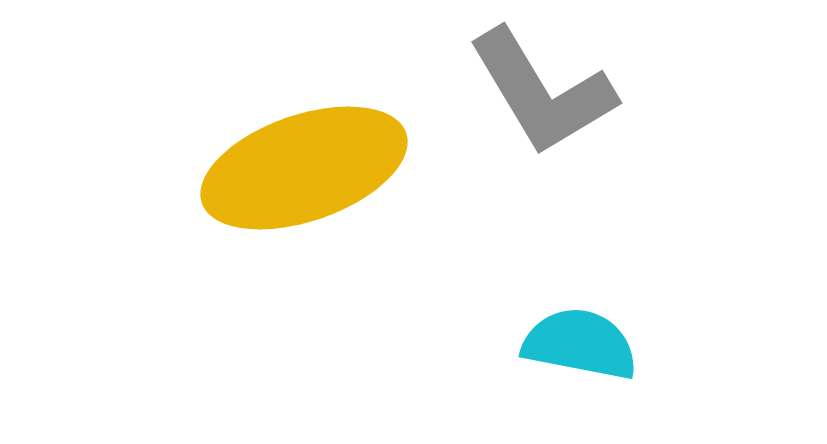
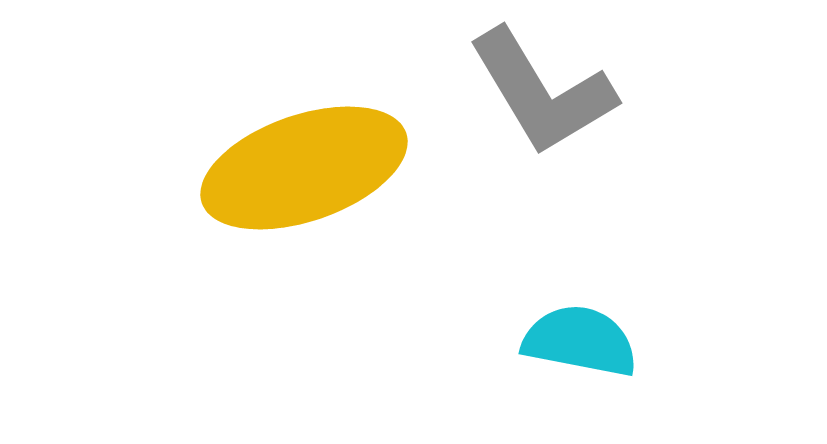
cyan semicircle: moved 3 px up
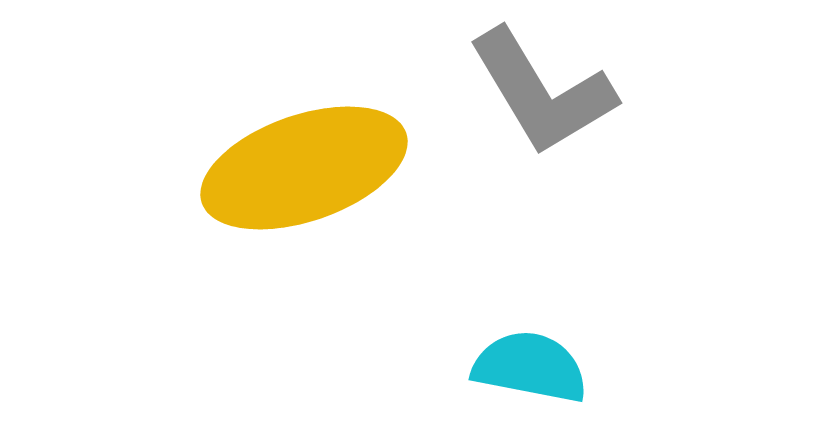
cyan semicircle: moved 50 px left, 26 px down
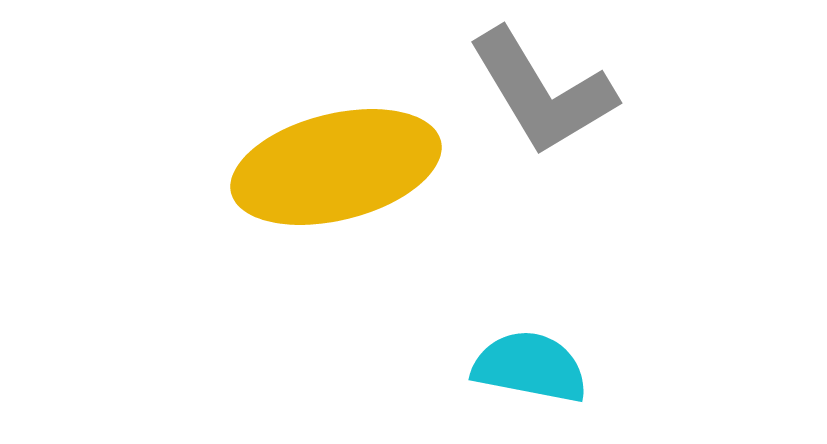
yellow ellipse: moved 32 px right, 1 px up; rotated 5 degrees clockwise
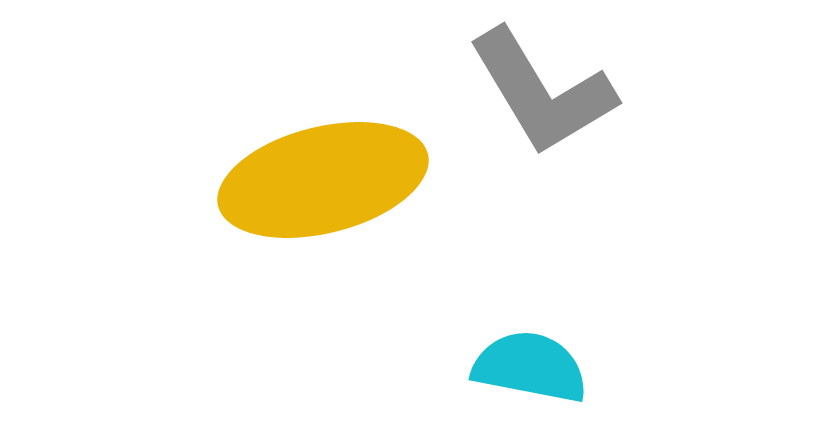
yellow ellipse: moved 13 px left, 13 px down
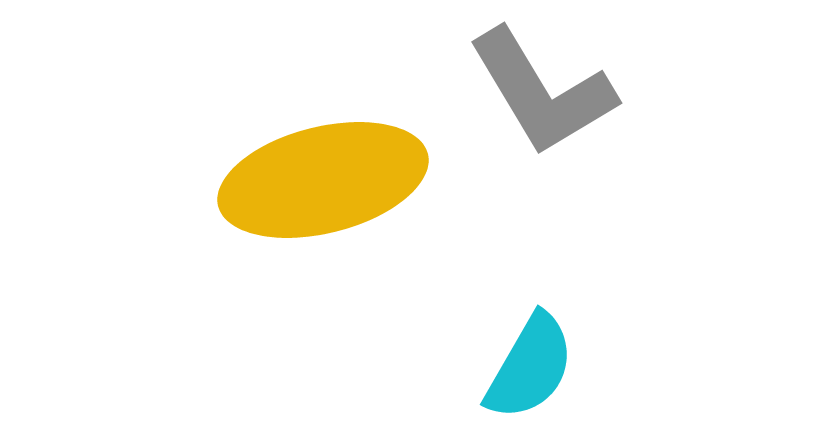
cyan semicircle: rotated 109 degrees clockwise
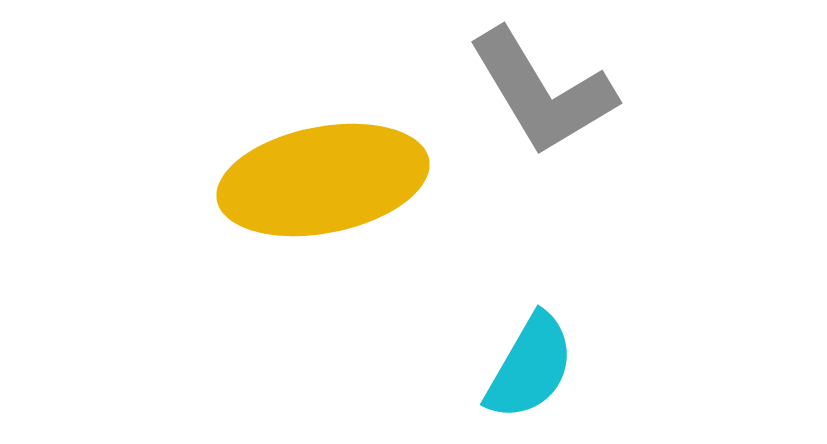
yellow ellipse: rotated 3 degrees clockwise
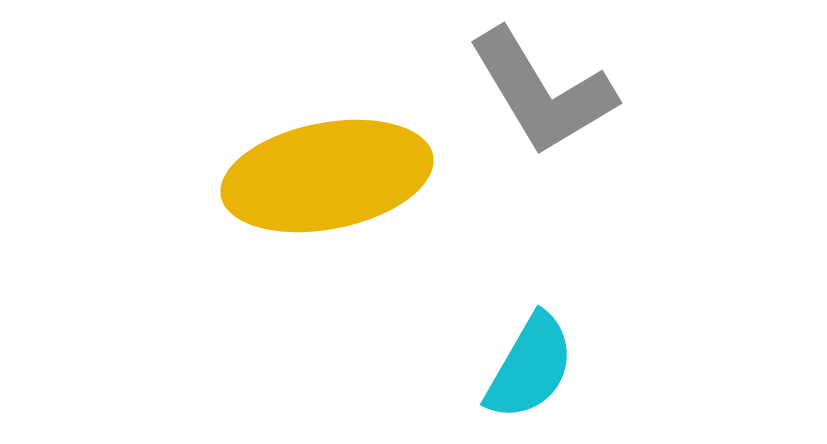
yellow ellipse: moved 4 px right, 4 px up
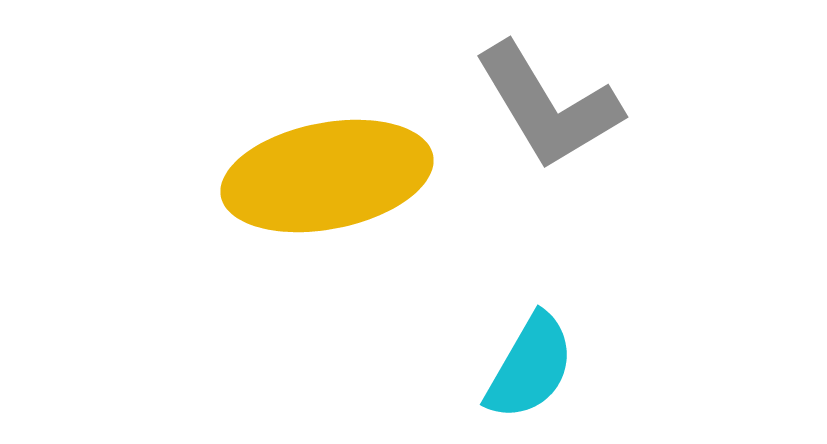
gray L-shape: moved 6 px right, 14 px down
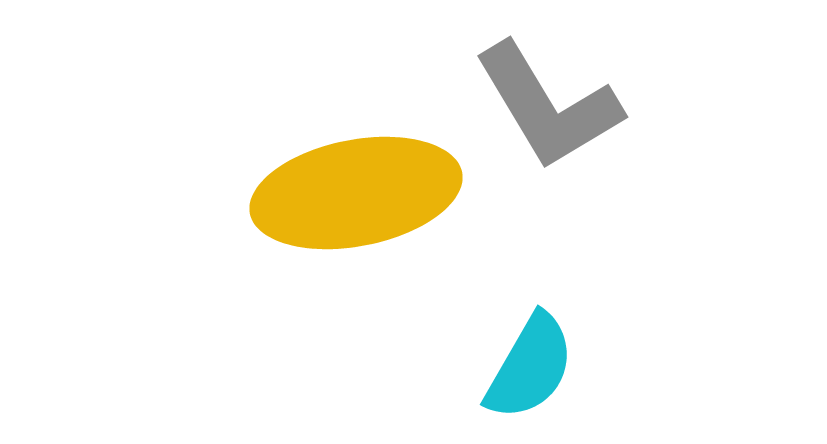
yellow ellipse: moved 29 px right, 17 px down
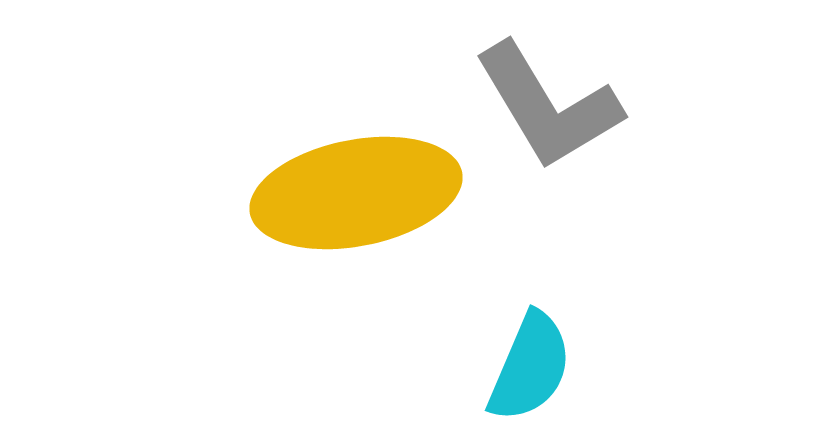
cyan semicircle: rotated 7 degrees counterclockwise
